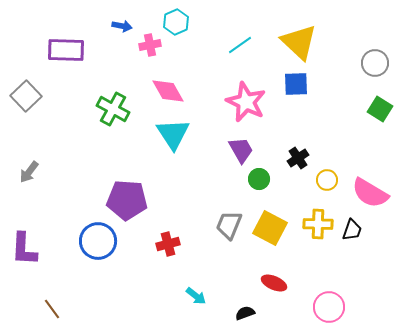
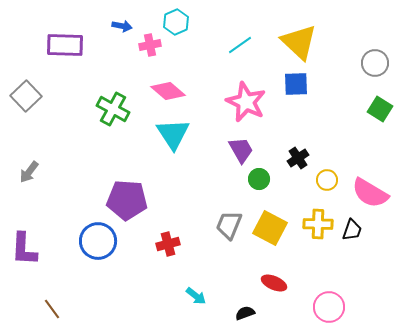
purple rectangle: moved 1 px left, 5 px up
pink diamond: rotated 20 degrees counterclockwise
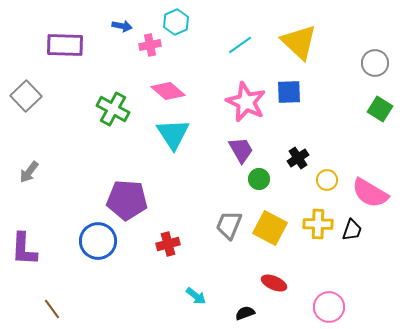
blue square: moved 7 px left, 8 px down
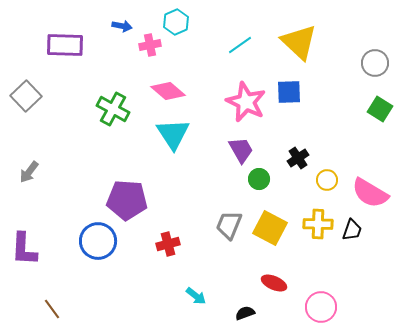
pink circle: moved 8 px left
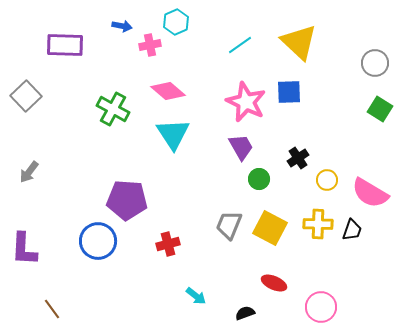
purple trapezoid: moved 3 px up
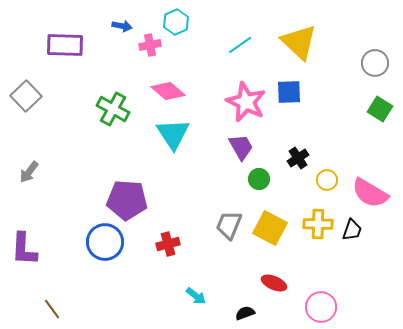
blue circle: moved 7 px right, 1 px down
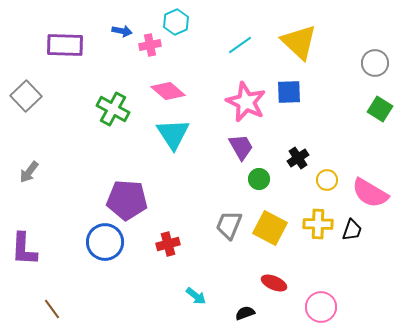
blue arrow: moved 5 px down
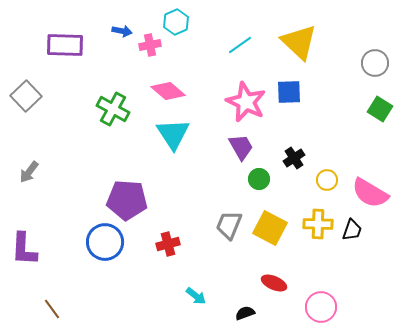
black cross: moved 4 px left
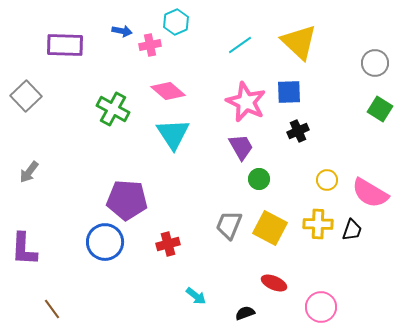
black cross: moved 4 px right, 27 px up; rotated 10 degrees clockwise
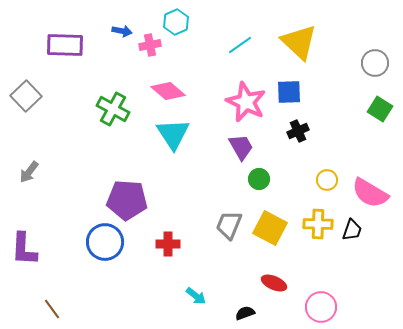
red cross: rotated 15 degrees clockwise
